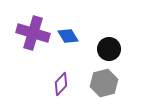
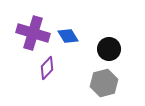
purple diamond: moved 14 px left, 16 px up
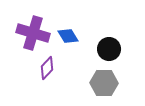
gray hexagon: rotated 16 degrees clockwise
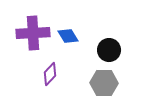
purple cross: rotated 20 degrees counterclockwise
black circle: moved 1 px down
purple diamond: moved 3 px right, 6 px down
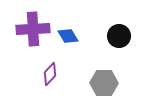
purple cross: moved 4 px up
black circle: moved 10 px right, 14 px up
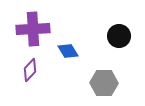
blue diamond: moved 15 px down
purple diamond: moved 20 px left, 4 px up
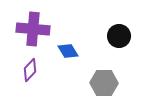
purple cross: rotated 8 degrees clockwise
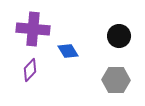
gray hexagon: moved 12 px right, 3 px up
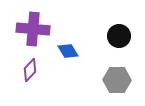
gray hexagon: moved 1 px right
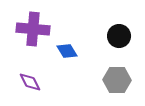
blue diamond: moved 1 px left
purple diamond: moved 12 px down; rotated 70 degrees counterclockwise
